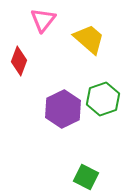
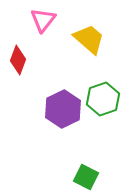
red diamond: moved 1 px left, 1 px up
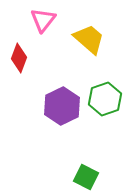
red diamond: moved 1 px right, 2 px up
green hexagon: moved 2 px right
purple hexagon: moved 1 px left, 3 px up
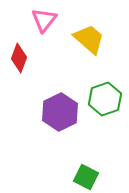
pink triangle: moved 1 px right
purple hexagon: moved 2 px left, 6 px down
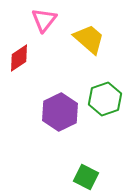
red diamond: rotated 36 degrees clockwise
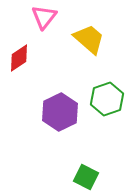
pink triangle: moved 3 px up
green hexagon: moved 2 px right
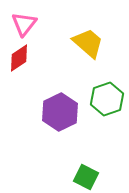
pink triangle: moved 20 px left, 7 px down
yellow trapezoid: moved 1 px left, 4 px down
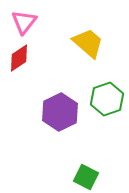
pink triangle: moved 2 px up
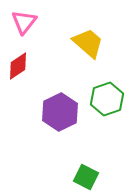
red diamond: moved 1 px left, 8 px down
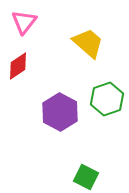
purple hexagon: rotated 6 degrees counterclockwise
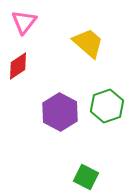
green hexagon: moved 7 px down
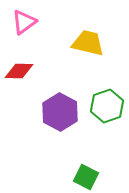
pink triangle: rotated 16 degrees clockwise
yellow trapezoid: rotated 28 degrees counterclockwise
red diamond: moved 1 px right, 5 px down; rotated 36 degrees clockwise
